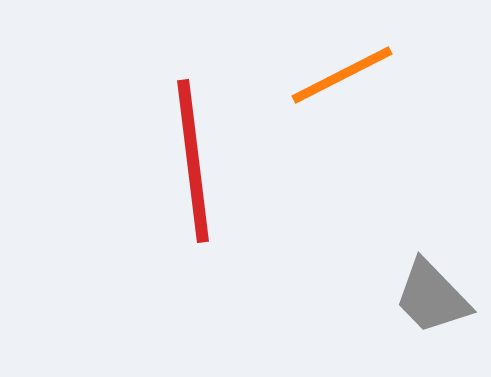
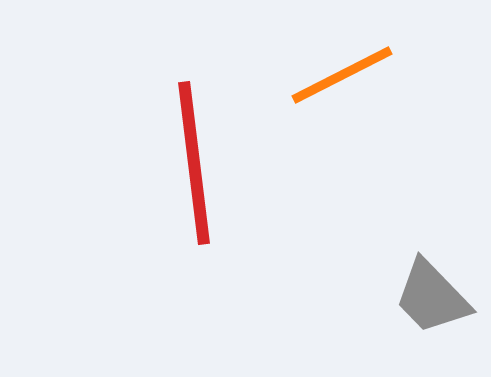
red line: moved 1 px right, 2 px down
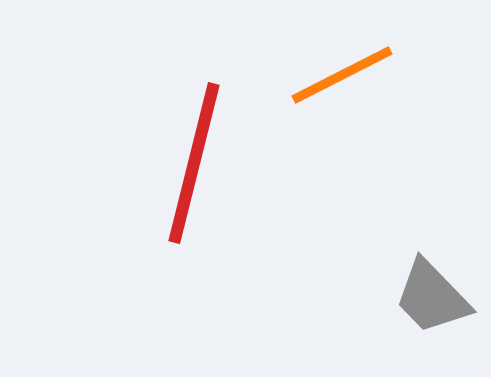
red line: rotated 21 degrees clockwise
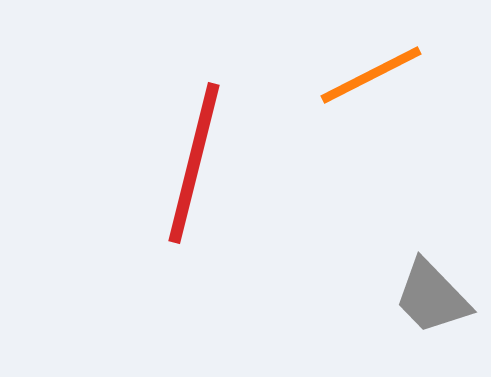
orange line: moved 29 px right
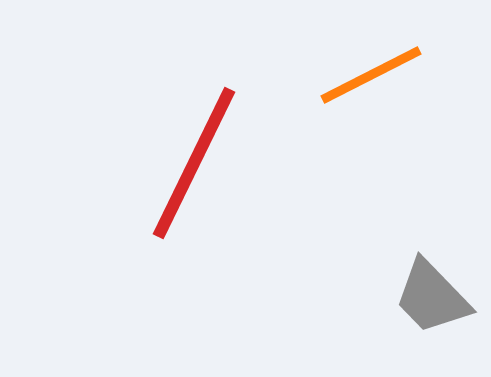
red line: rotated 12 degrees clockwise
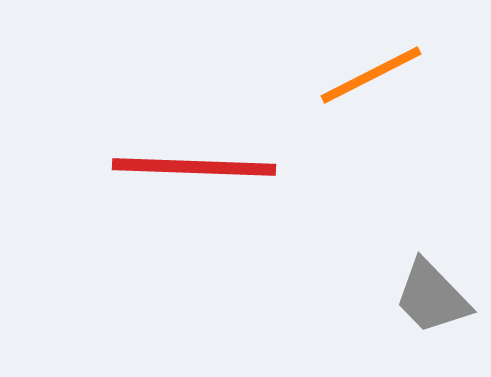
red line: moved 4 px down; rotated 66 degrees clockwise
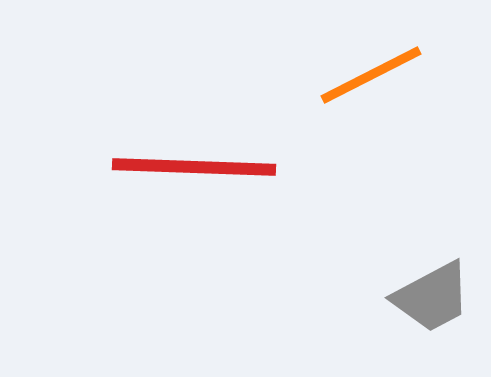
gray trapezoid: rotated 74 degrees counterclockwise
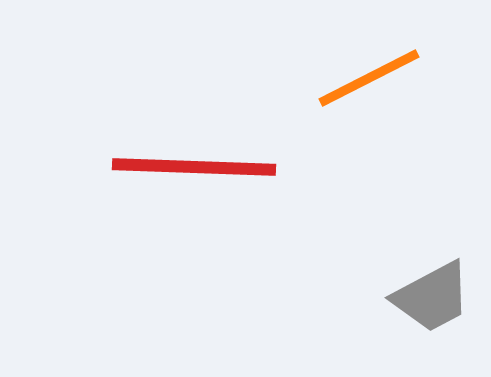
orange line: moved 2 px left, 3 px down
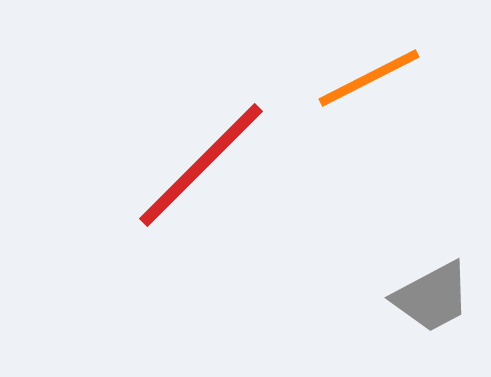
red line: moved 7 px right, 2 px up; rotated 47 degrees counterclockwise
